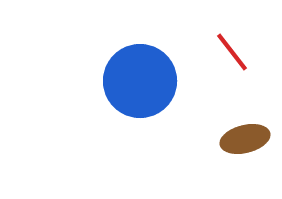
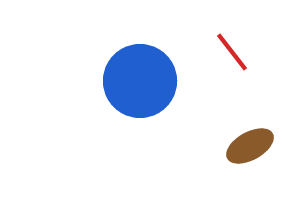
brown ellipse: moved 5 px right, 7 px down; rotated 15 degrees counterclockwise
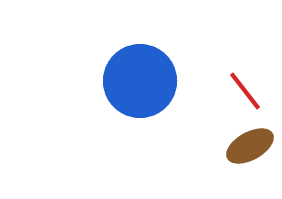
red line: moved 13 px right, 39 px down
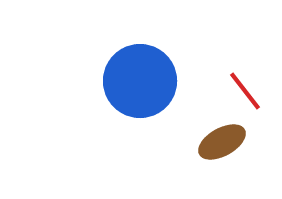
brown ellipse: moved 28 px left, 4 px up
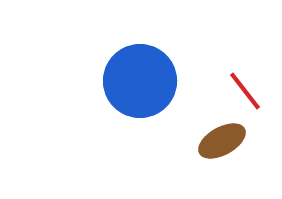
brown ellipse: moved 1 px up
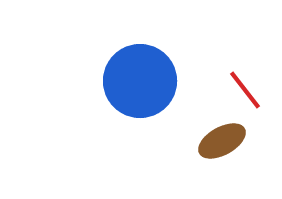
red line: moved 1 px up
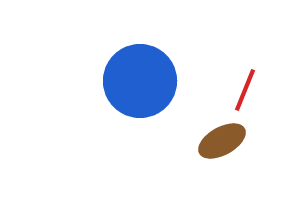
red line: rotated 60 degrees clockwise
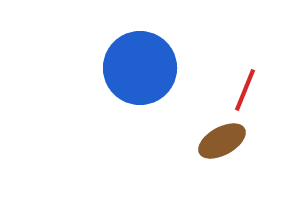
blue circle: moved 13 px up
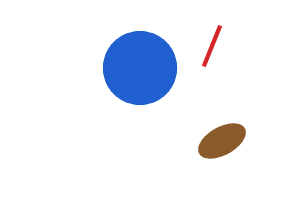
red line: moved 33 px left, 44 px up
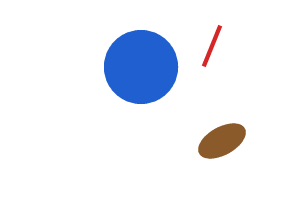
blue circle: moved 1 px right, 1 px up
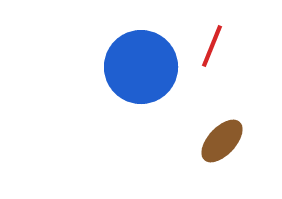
brown ellipse: rotated 18 degrees counterclockwise
